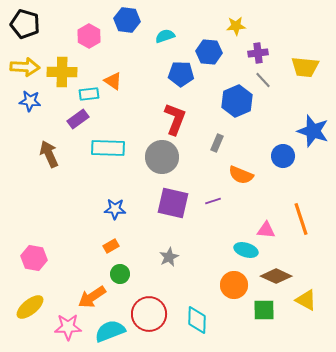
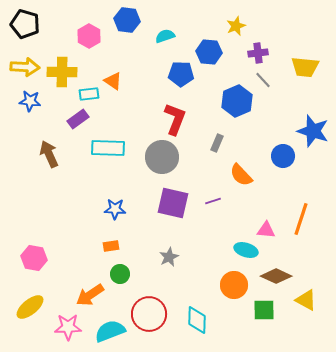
yellow star at (236, 26): rotated 18 degrees counterclockwise
orange semicircle at (241, 175): rotated 25 degrees clockwise
orange line at (301, 219): rotated 36 degrees clockwise
orange rectangle at (111, 246): rotated 21 degrees clockwise
orange arrow at (92, 297): moved 2 px left, 2 px up
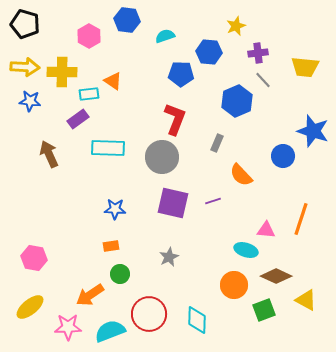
green square at (264, 310): rotated 20 degrees counterclockwise
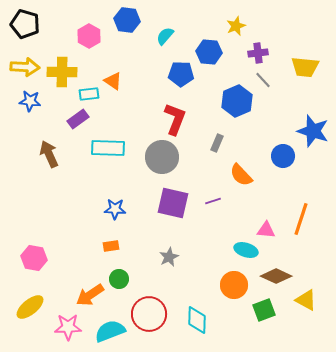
cyan semicircle at (165, 36): rotated 30 degrees counterclockwise
green circle at (120, 274): moved 1 px left, 5 px down
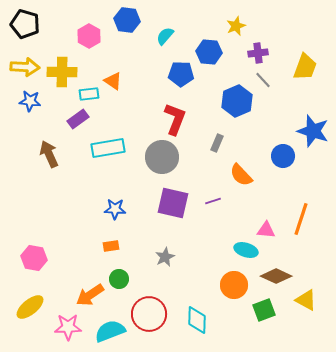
yellow trapezoid at (305, 67): rotated 76 degrees counterclockwise
cyan rectangle at (108, 148): rotated 12 degrees counterclockwise
gray star at (169, 257): moved 4 px left
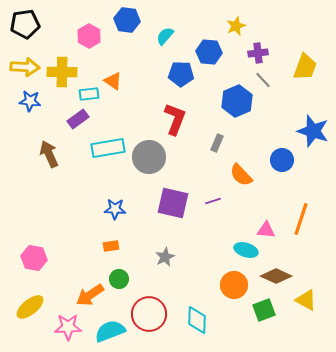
black pentagon at (25, 24): rotated 24 degrees counterclockwise
blue circle at (283, 156): moved 1 px left, 4 px down
gray circle at (162, 157): moved 13 px left
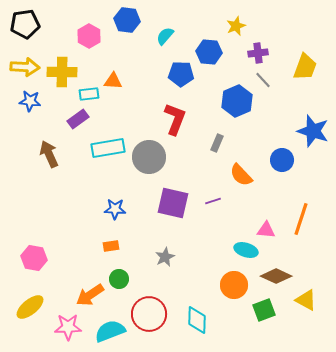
orange triangle at (113, 81): rotated 30 degrees counterclockwise
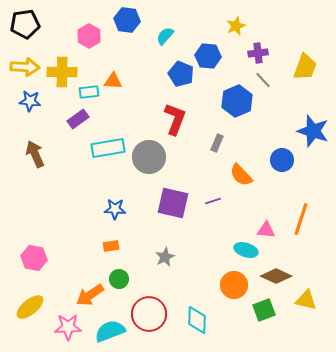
blue hexagon at (209, 52): moved 1 px left, 4 px down
blue pentagon at (181, 74): rotated 20 degrees clockwise
cyan rectangle at (89, 94): moved 2 px up
brown arrow at (49, 154): moved 14 px left
yellow triangle at (306, 300): rotated 15 degrees counterclockwise
